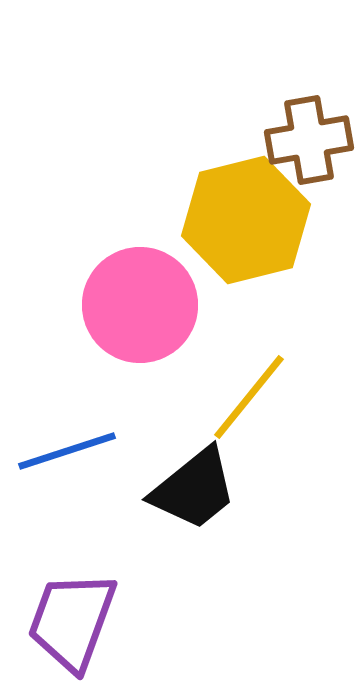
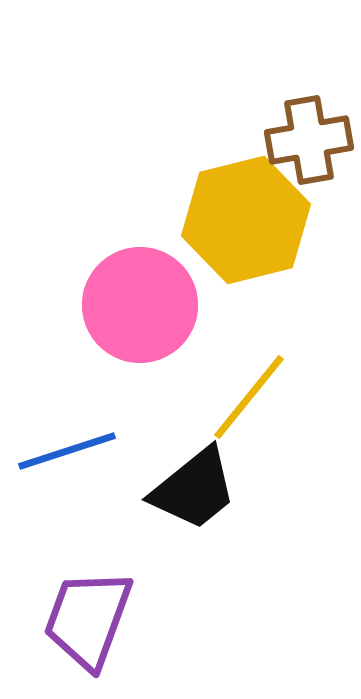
purple trapezoid: moved 16 px right, 2 px up
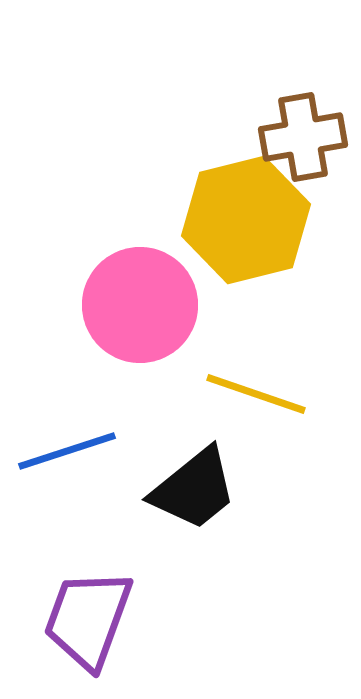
brown cross: moved 6 px left, 3 px up
yellow line: moved 7 px right, 3 px up; rotated 70 degrees clockwise
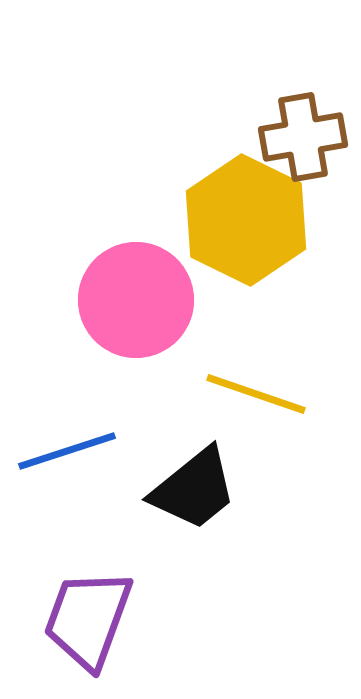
yellow hexagon: rotated 20 degrees counterclockwise
pink circle: moved 4 px left, 5 px up
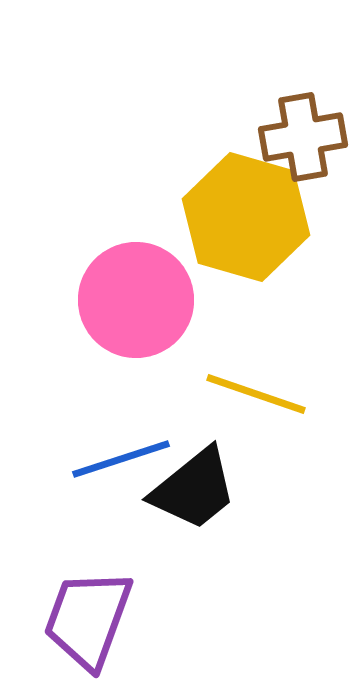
yellow hexagon: moved 3 px up; rotated 10 degrees counterclockwise
blue line: moved 54 px right, 8 px down
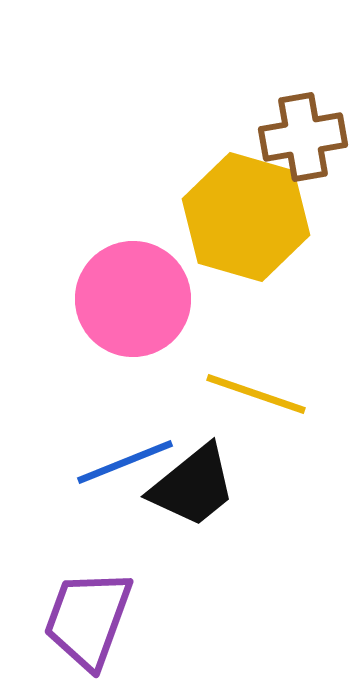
pink circle: moved 3 px left, 1 px up
blue line: moved 4 px right, 3 px down; rotated 4 degrees counterclockwise
black trapezoid: moved 1 px left, 3 px up
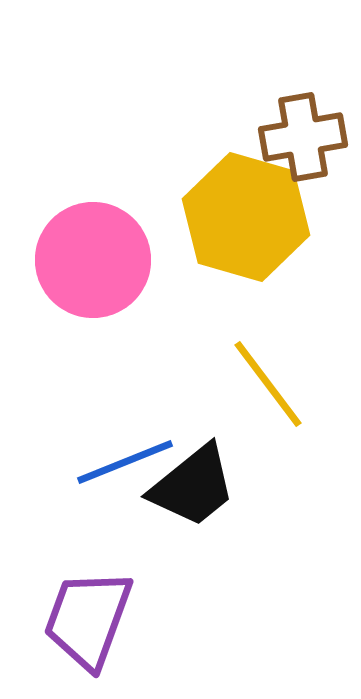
pink circle: moved 40 px left, 39 px up
yellow line: moved 12 px right, 10 px up; rotated 34 degrees clockwise
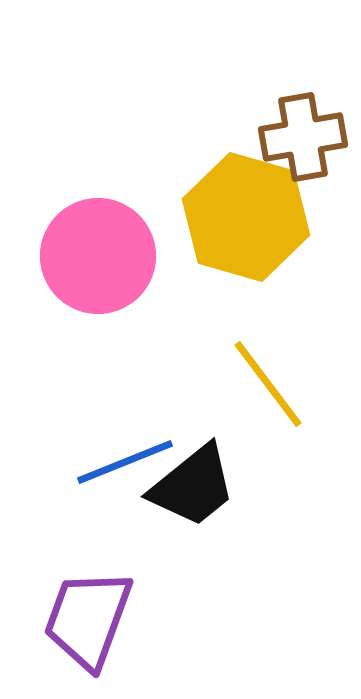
pink circle: moved 5 px right, 4 px up
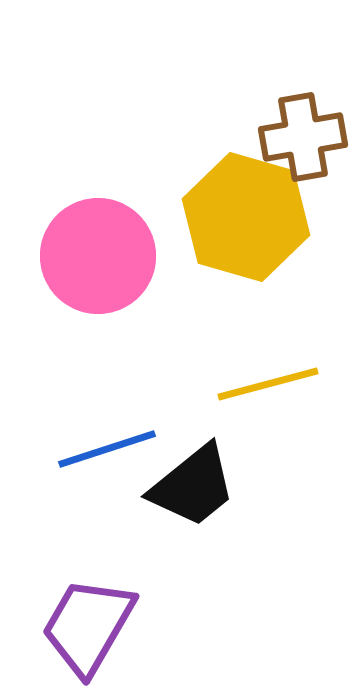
yellow line: rotated 68 degrees counterclockwise
blue line: moved 18 px left, 13 px up; rotated 4 degrees clockwise
purple trapezoid: moved 7 px down; rotated 10 degrees clockwise
